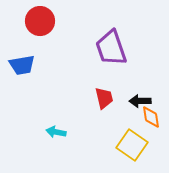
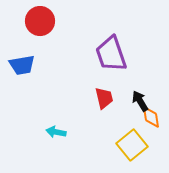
purple trapezoid: moved 6 px down
black arrow: rotated 60 degrees clockwise
yellow square: rotated 16 degrees clockwise
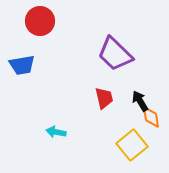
purple trapezoid: moved 4 px right; rotated 27 degrees counterclockwise
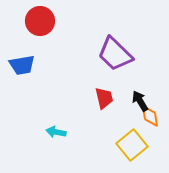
orange diamond: moved 1 px left, 1 px up
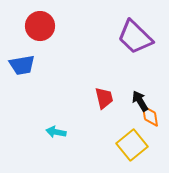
red circle: moved 5 px down
purple trapezoid: moved 20 px right, 17 px up
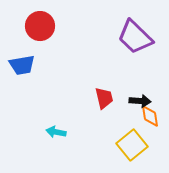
black arrow: rotated 125 degrees clockwise
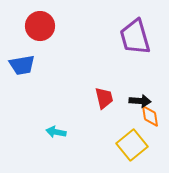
purple trapezoid: rotated 30 degrees clockwise
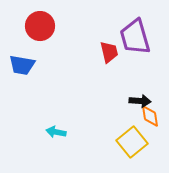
blue trapezoid: rotated 20 degrees clockwise
red trapezoid: moved 5 px right, 46 px up
yellow square: moved 3 px up
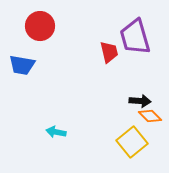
orange diamond: rotated 35 degrees counterclockwise
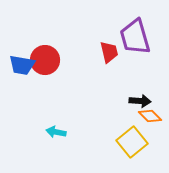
red circle: moved 5 px right, 34 px down
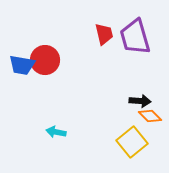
red trapezoid: moved 5 px left, 18 px up
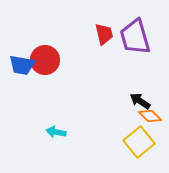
black arrow: rotated 150 degrees counterclockwise
yellow square: moved 7 px right
